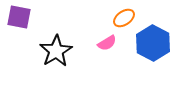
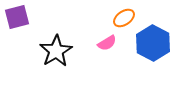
purple square: moved 2 px left; rotated 25 degrees counterclockwise
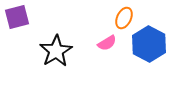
orange ellipse: rotated 30 degrees counterclockwise
blue hexagon: moved 4 px left, 1 px down
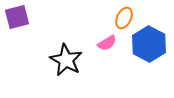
black star: moved 10 px right, 9 px down; rotated 12 degrees counterclockwise
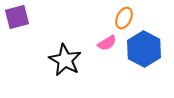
blue hexagon: moved 5 px left, 5 px down
black star: moved 1 px left
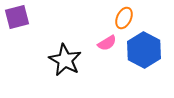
blue hexagon: moved 1 px down
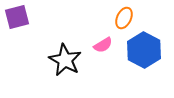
pink semicircle: moved 4 px left, 2 px down
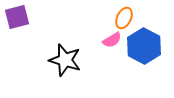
pink semicircle: moved 9 px right, 5 px up
blue hexagon: moved 4 px up
black star: rotated 12 degrees counterclockwise
